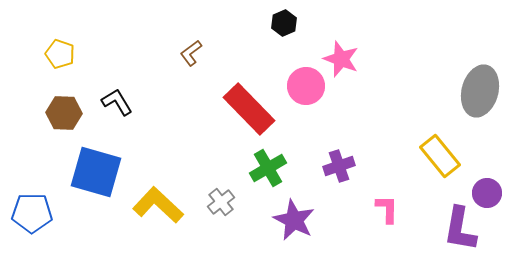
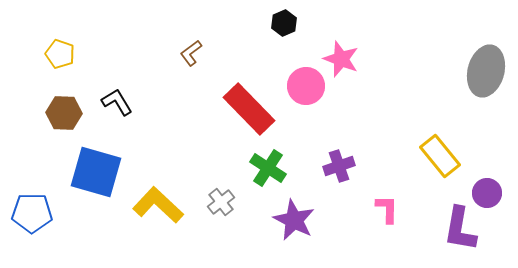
gray ellipse: moved 6 px right, 20 px up
green cross: rotated 27 degrees counterclockwise
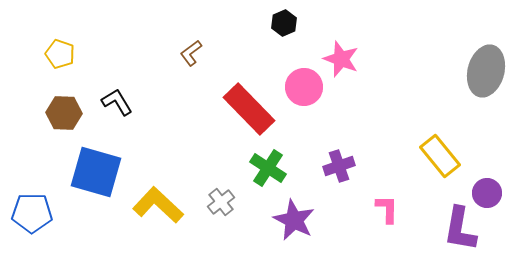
pink circle: moved 2 px left, 1 px down
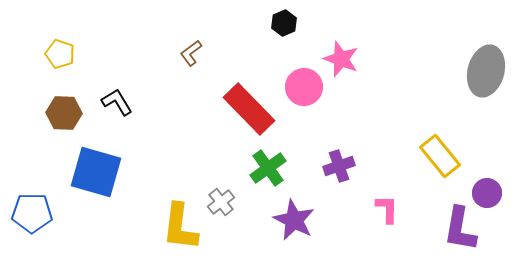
green cross: rotated 21 degrees clockwise
yellow L-shape: moved 22 px right, 22 px down; rotated 126 degrees counterclockwise
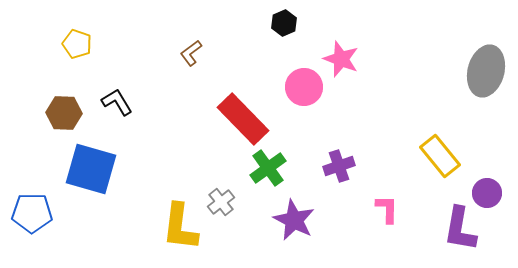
yellow pentagon: moved 17 px right, 10 px up
red rectangle: moved 6 px left, 10 px down
blue square: moved 5 px left, 3 px up
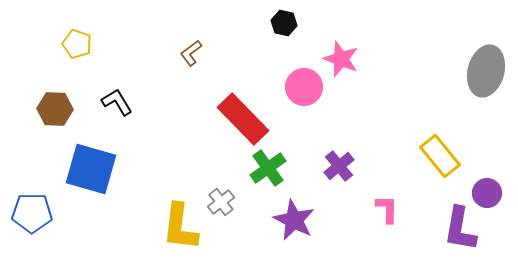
black hexagon: rotated 25 degrees counterclockwise
brown hexagon: moved 9 px left, 4 px up
purple cross: rotated 20 degrees counterclockwise
